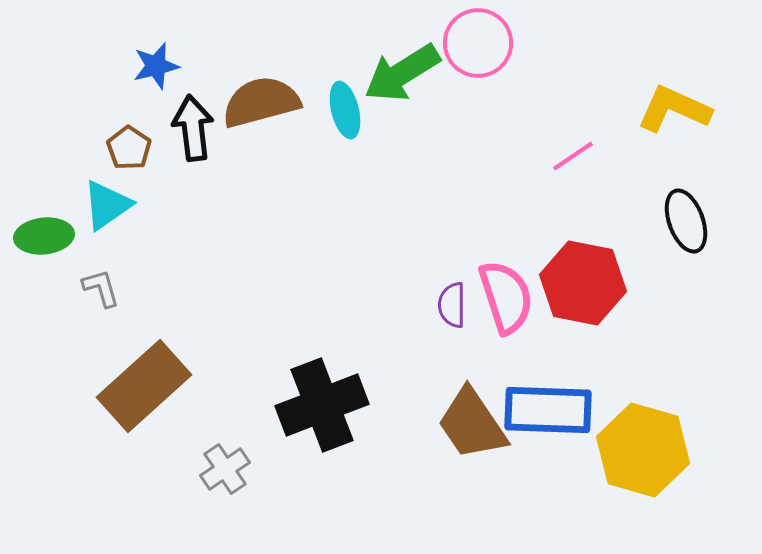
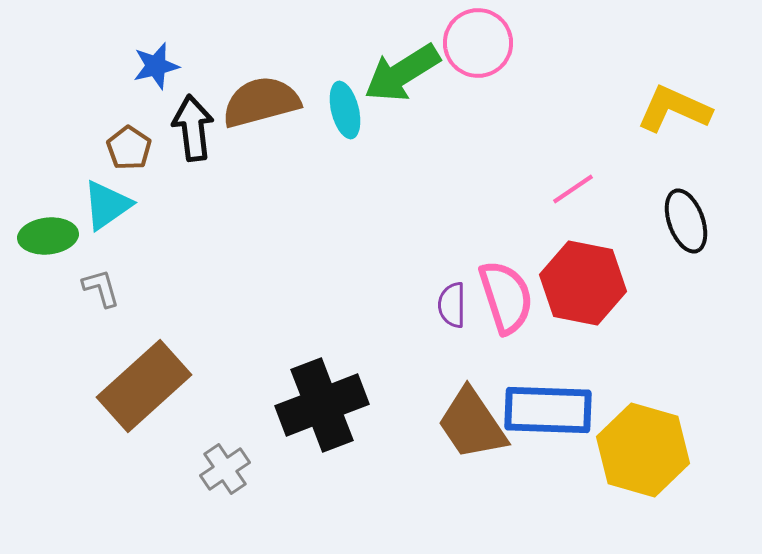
pink line: moved 33 px down
green ellipse: moved 4 px right
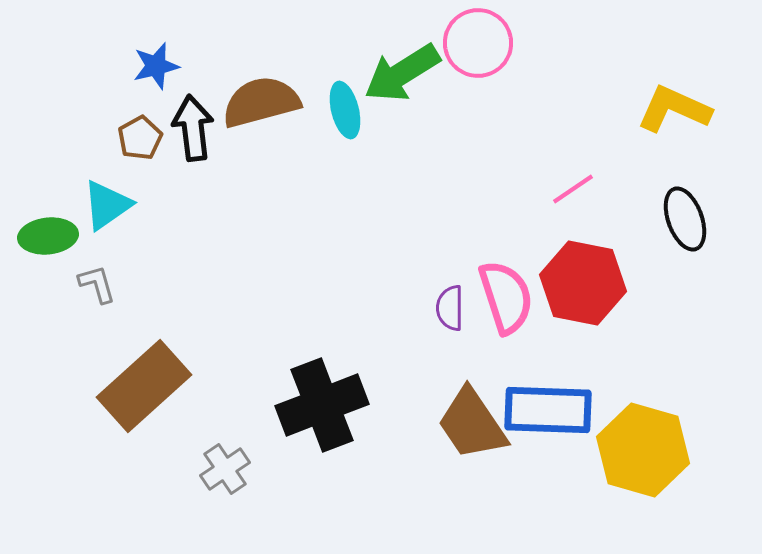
brown pentagon: moved 11 px right, 10 px up; rotated 9 degrees clockwise
black ellipse: moved 1 px left, 2 px up
gray L-shape: moved 4 px left, 4 px up
purple semicircle: moved 2 px left, 3 px down
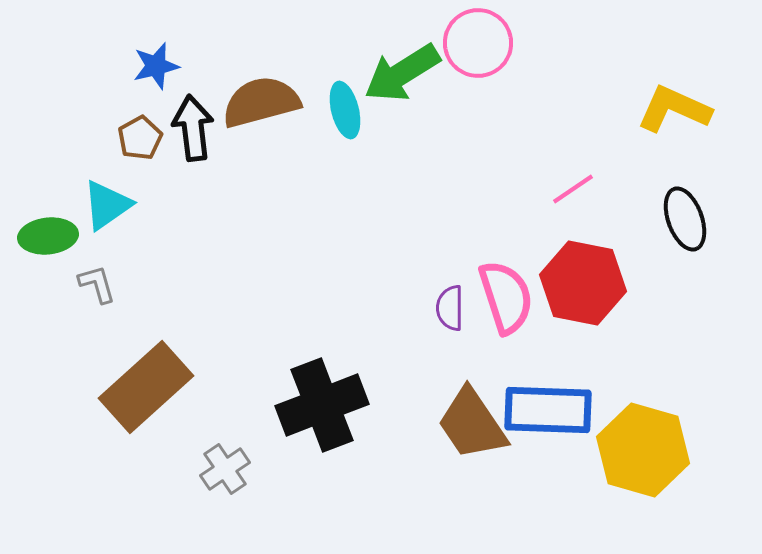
brown rectangle: moved 2 px right, 1 px down
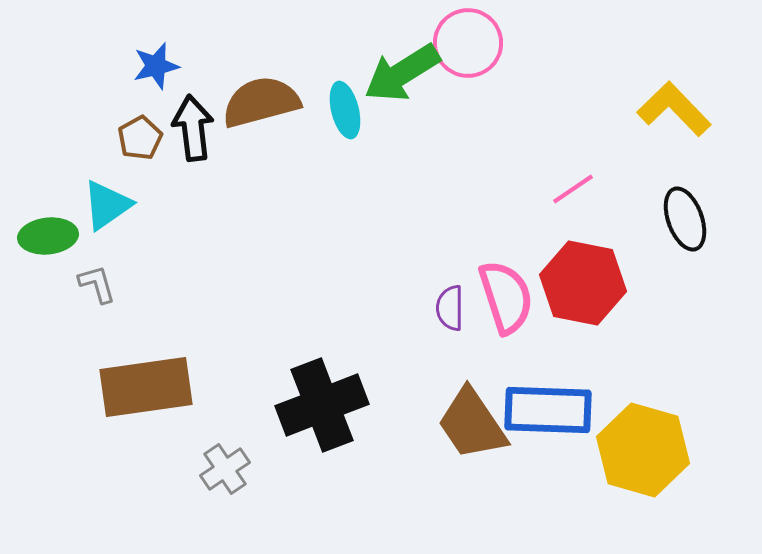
pink circle: moved 10 px left
yellow L-shape: rotated 22 degrees clockwise
brown rectangle: rotated 34 degrees clockwise
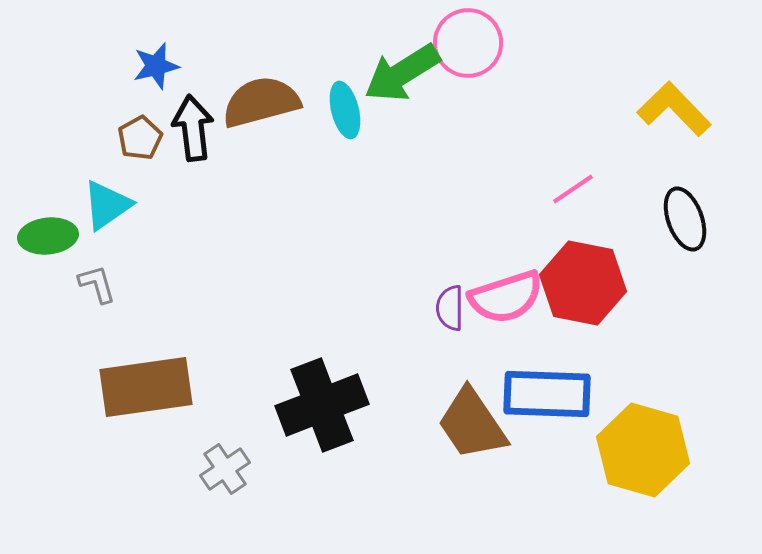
pink semicircle: rotated 90 degrees clockwise
blue rectangle: moved 1 px left, 16 px up
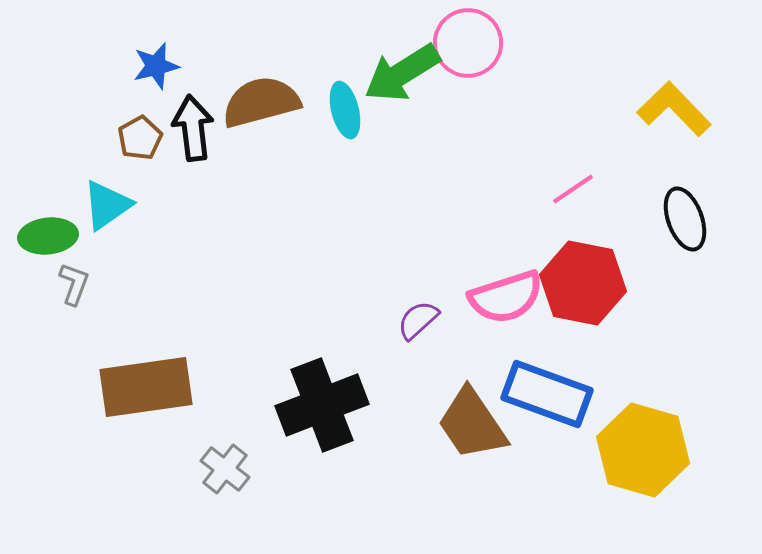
gray L-shape: moved 23 px left; rotated 36 degrees clockwise
purple semicircle: moved 32 px left, 12 px down; rotated 48 degrees clockwise
blue rectangle: rotated 18 degrees clockwise
gray cross: rotated 18 degrees counterclockwise
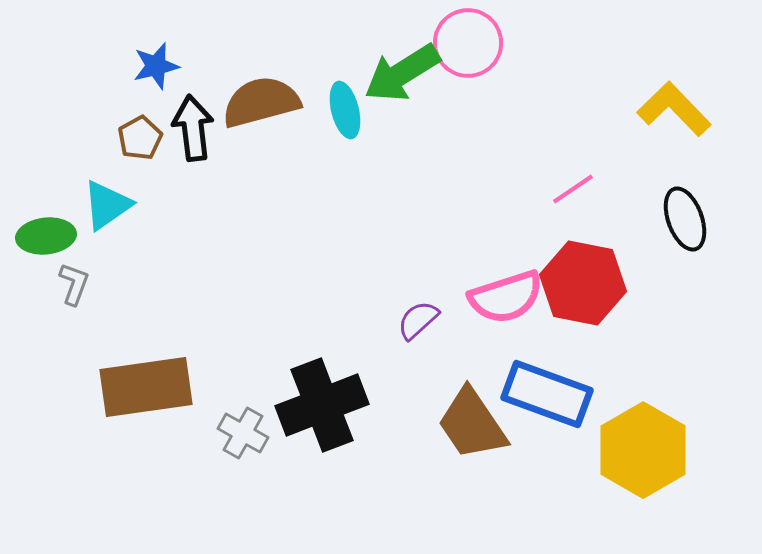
green ellipse: moved 2 px left
yellow hexagon: rotated 14 degrees clockwise
gray cross: moved 18 px right, 36 px up; rotated 9 degrees counterclockwise
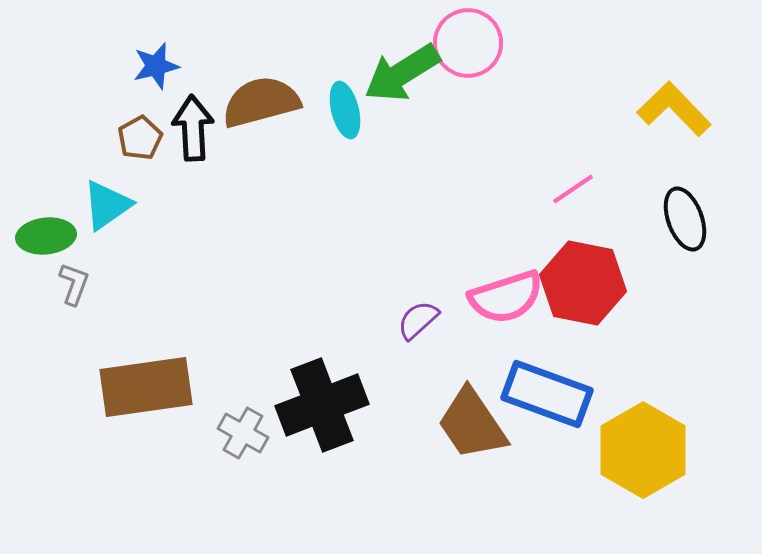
black arrow: rotated 4 degrees clockwise
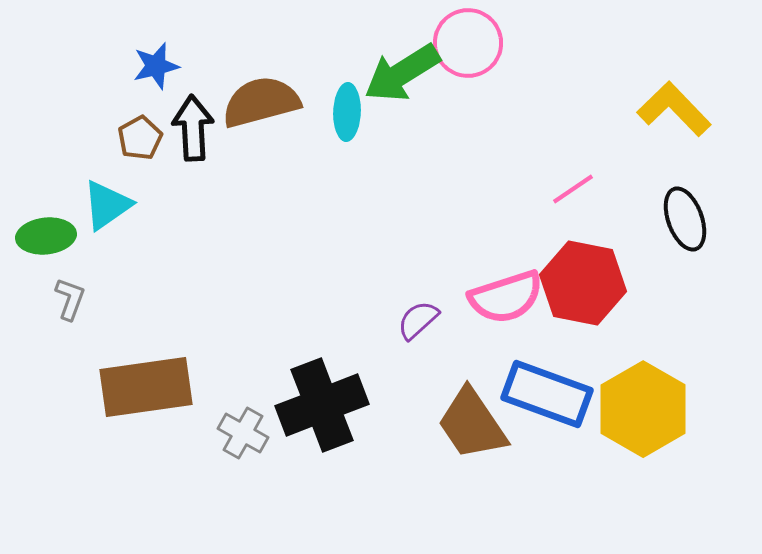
cyan ellipse: moved 2 px right, 2 px down; rotated 16 degrees clockwise
gray L-shape: moved 4 px left, 15 px down
yellow hexagon: moved 41 px up
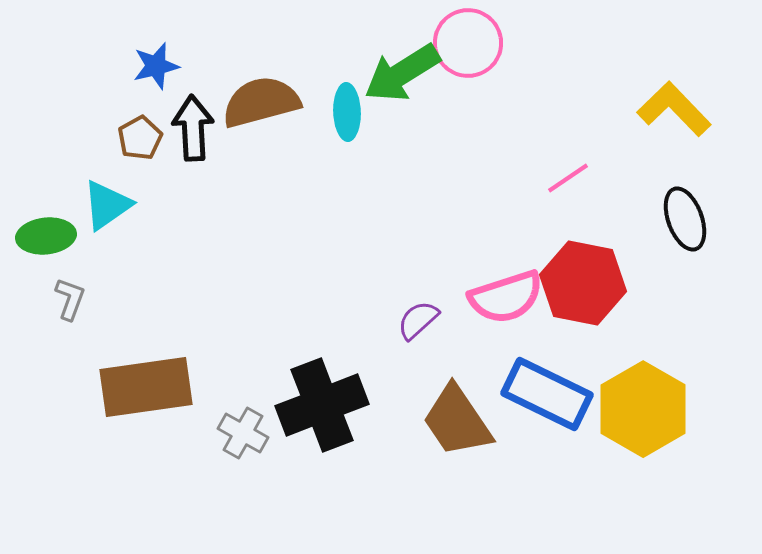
cyan ellipse: rotated 4 degrees counterclockwise
pink line: moved 5 px left, 11 px up
blue rectangle: rotated 6 degrees clockwise
brown trapezoid: moved 15 px left, 3 px up
